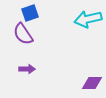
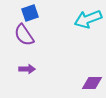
cyan arrow: rotated 8 degrees counterclockwise
purple semicircle: moved 1 px right, 1 px down
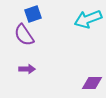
blue square: moved 3 px right, 1 px down
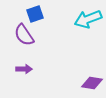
blue square: moved 2 px right
purple arrow: moved 3 px left
purple diamond: rotated 10 degrees clockwise
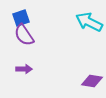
blue square: moved 14 px left, 4 px down
cyan arrow: moved 1 px right, 3 px down; rotated 48 degrees clockwise
purple diamond: moved 2 px up
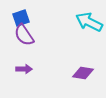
purple diamond: moved 9 px left, 8 px up
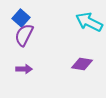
blue square: rotated 30 degrees counterclockwise
purple semicircle: rotated 60 degrees clockwise
purple diamond: moved 1 px left, 9 px up
